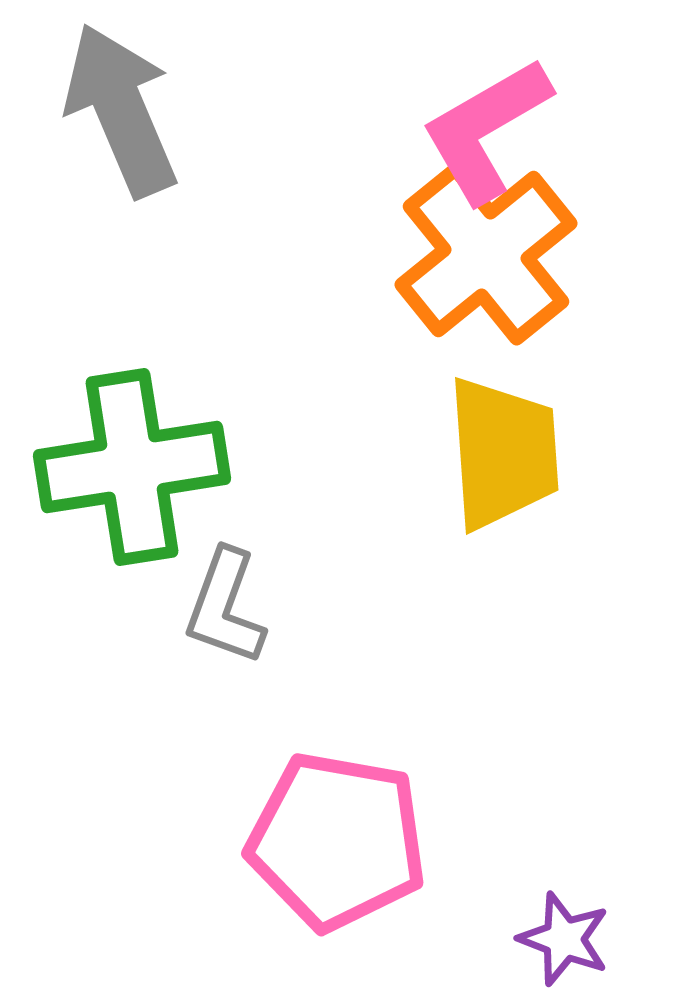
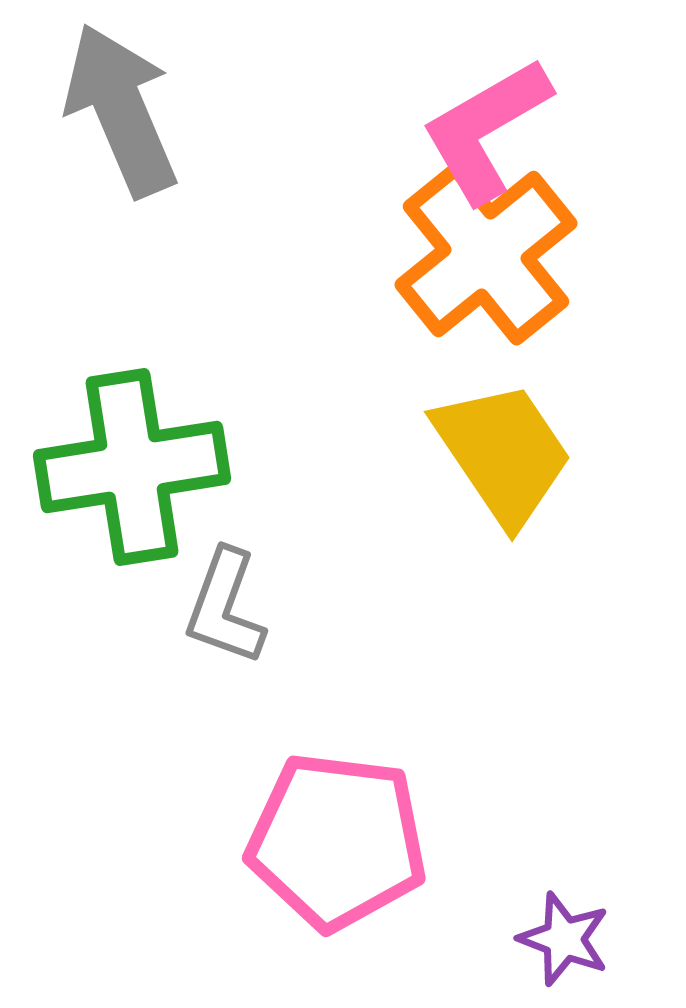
yellow trapezoid: rotated 30 degrees counterclockwise
pink pentagon: rotated 3 degrees counterclockwise
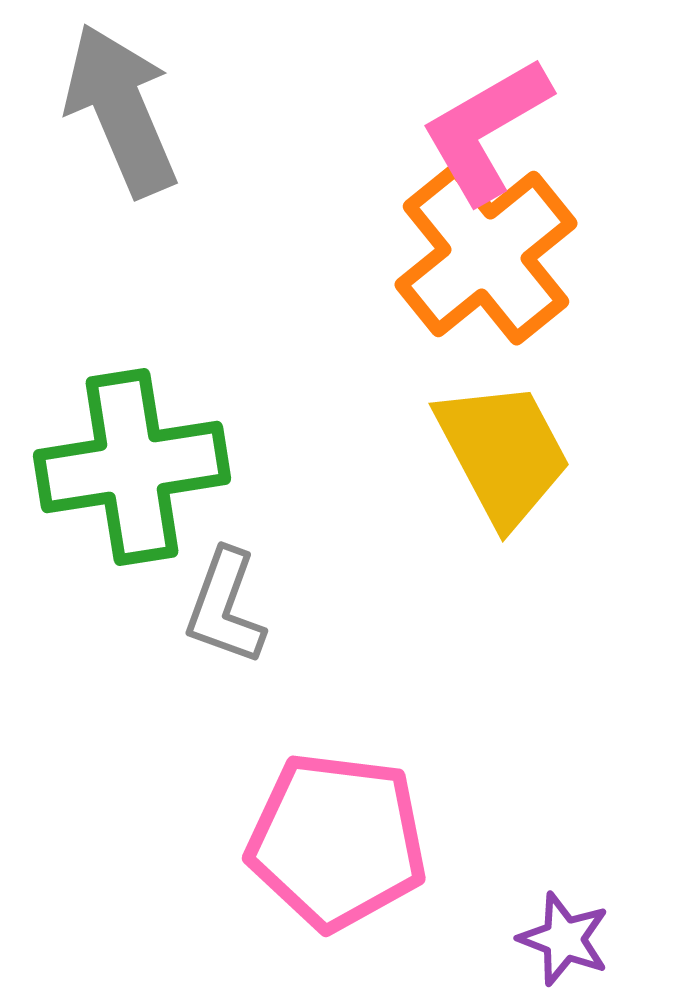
yellow trapezoid: rotated 6 degrees clockwise
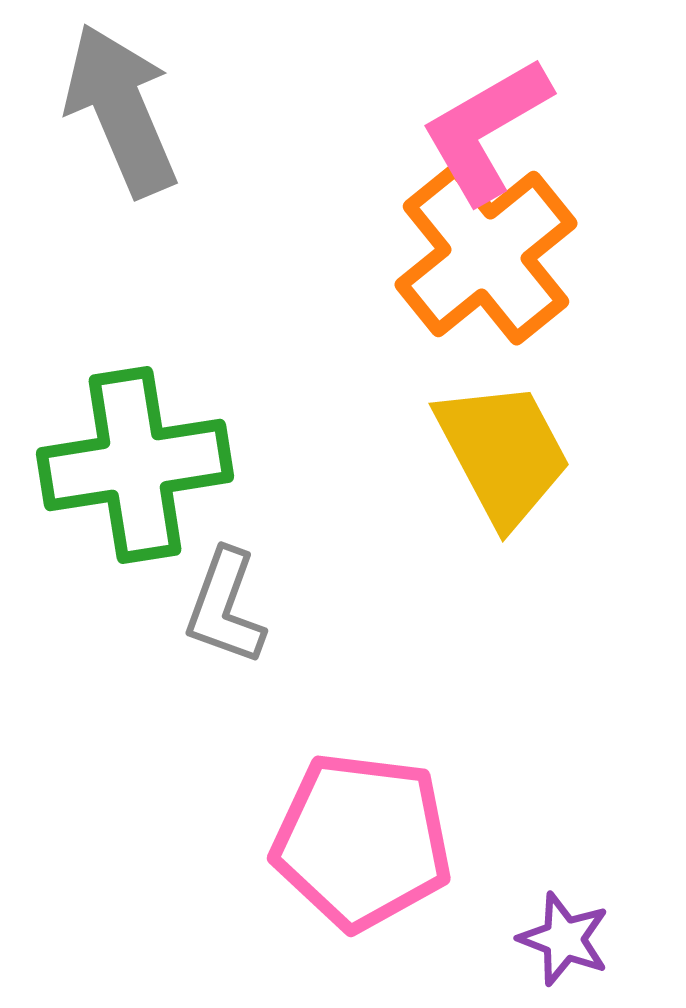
green cross: moved 3 px right, 2 px up
pink pentagon: moved 25 px right
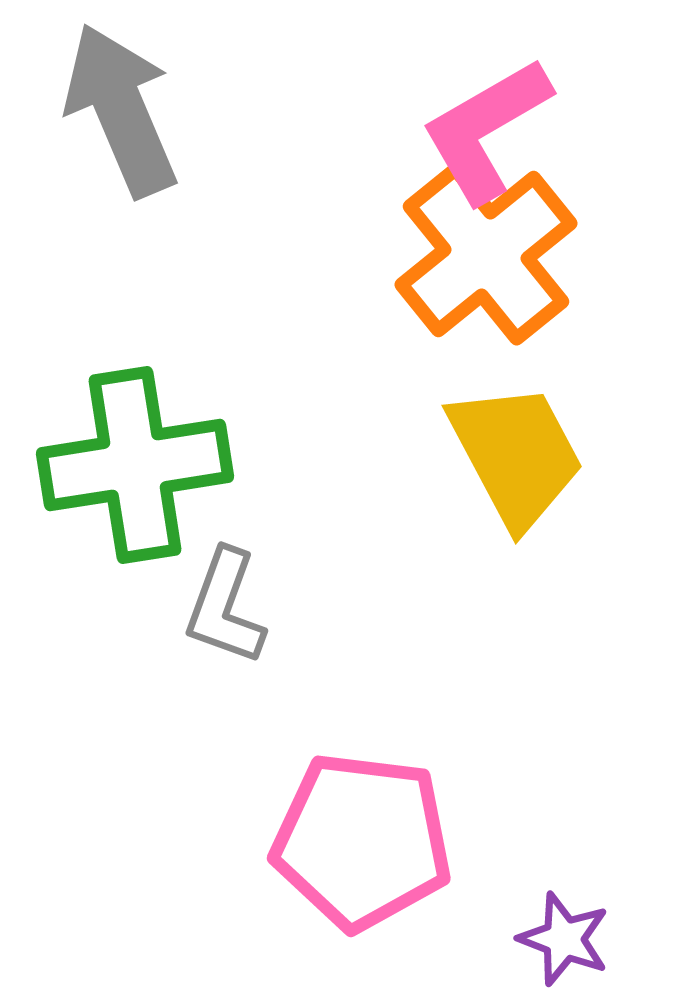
yellow trapezoid: moved 13 px right, 2 px down
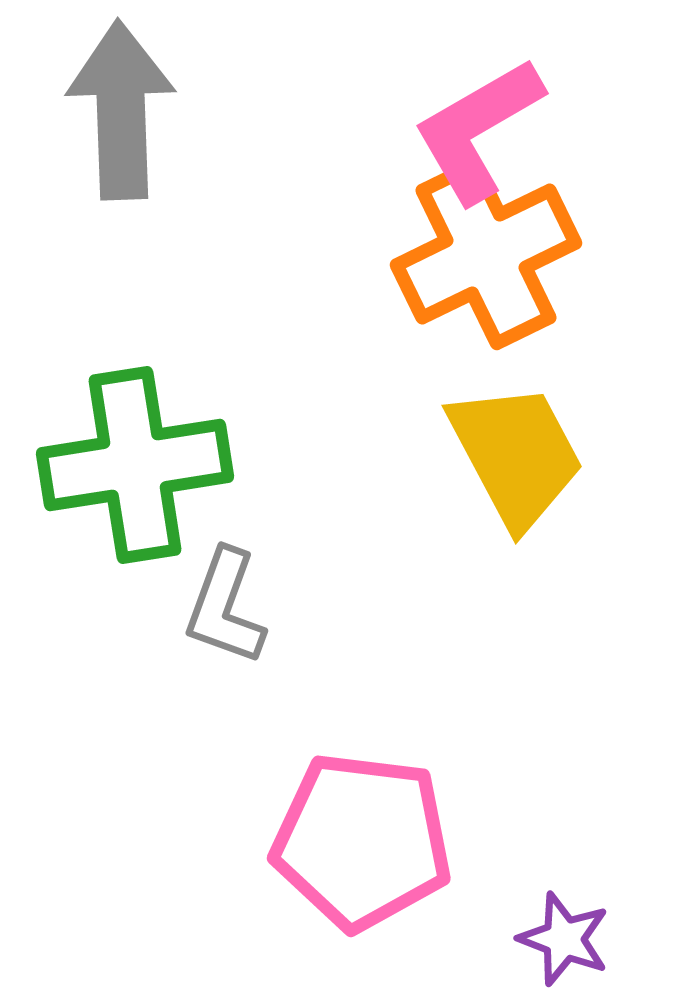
gray arrow: rotated 21 degrees clockwise
pink L-shape: moved 8 px left
orange cross: rotated 13 degrees clockwise
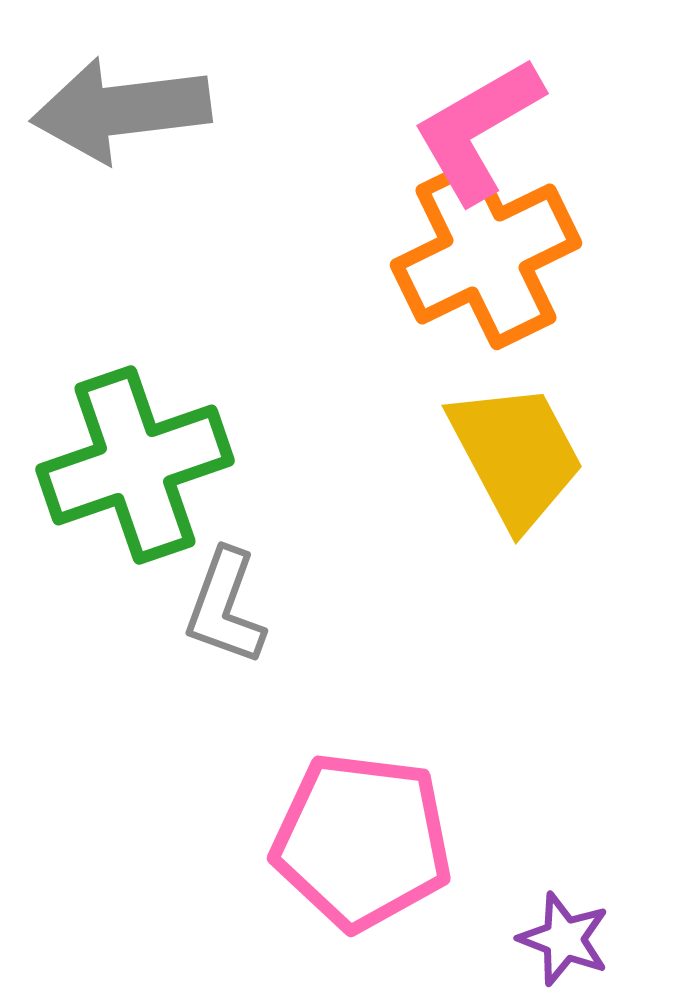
gray arrow: rotated 95 degrees counterclockwise
green cross: rotated 10 degrees counterclockwise
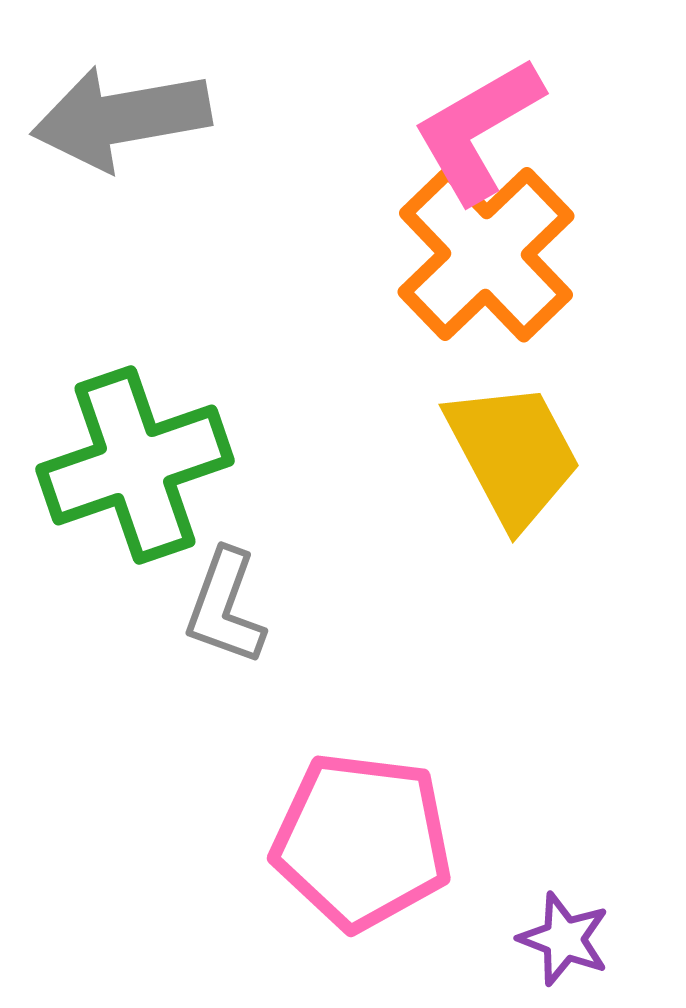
gray arrow: moved 8 px down; rotated 3 degrees counterclockwise
orange cross: rotated 18 degrees counterclockwise
yellow trapezoid: moved 3 px left, 1 px up
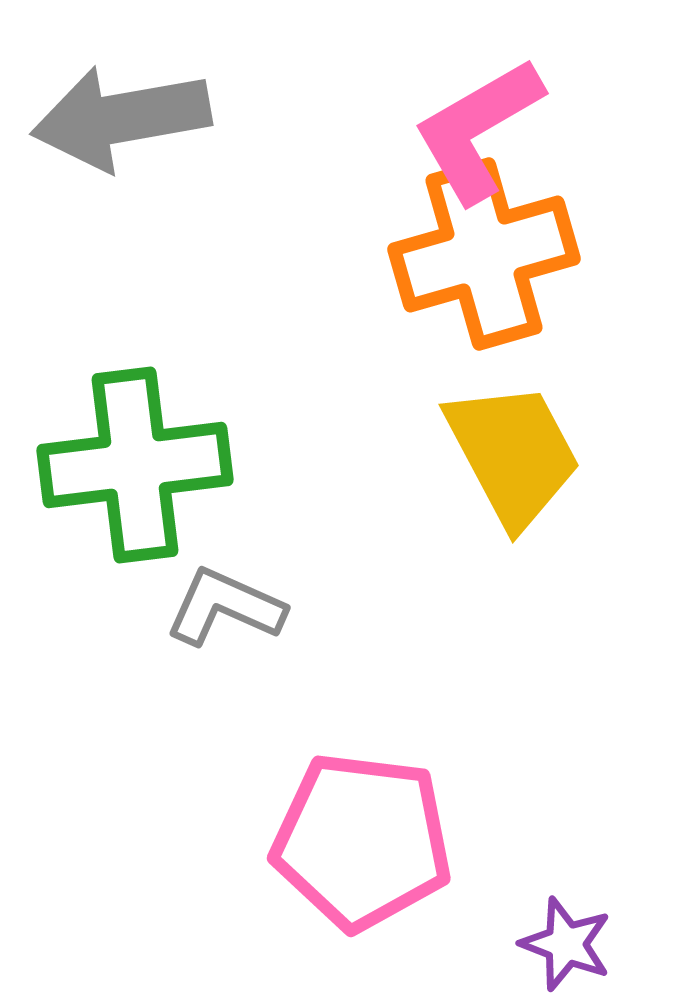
orange cross: moved 2 px left; rotated 28 degrees clockwise
green cross: rotated 12 degrees clockwise
gray L-shape: rotated 94 degrees clockwise
purple star: moved 2 px right, 5 px down
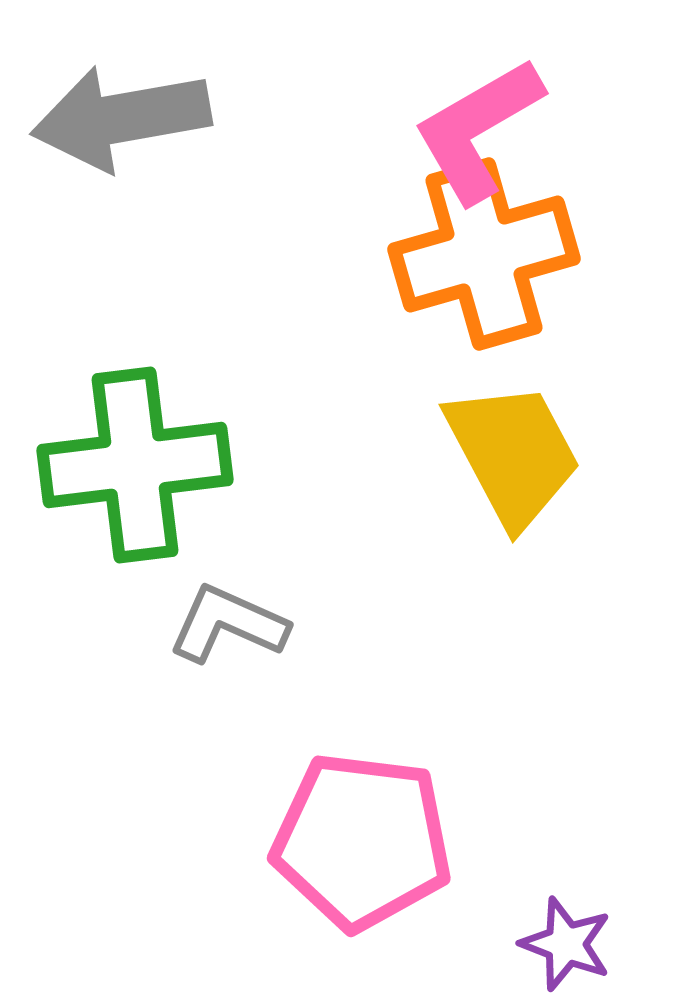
gray L-shape: moved 3 px right, 17 px down
